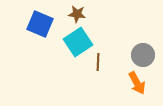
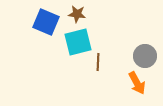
blue square: moved 6 px right, 2 px up
cyan square: rotated 20 degrees clockwise
gray circle: moved 2 px right, 1 px down
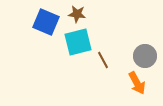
brown line: moved 5 px right, 2 px up; rotated 30 degrees counterclockwise
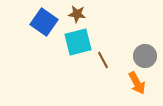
blue square: moved 2 px left; rotated 12 degrees clockwise
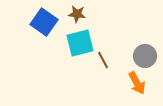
cyan square: moved 2 px right, 1 px down
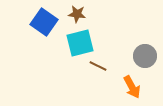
brown line: moved 5 px left, 6 px down; rotated 36 degrees counterclockwise
orange arrow: moved 5 px left, 4 px down
